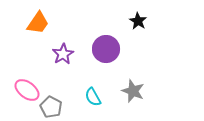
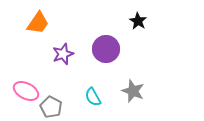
purple star: rotated 10 degrees clockwise
pink ellipse: moved 1 px left, 1 px down; rotated 10 degrees counterclockwise
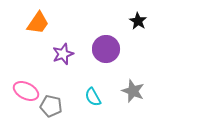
gray pentagon: moved 1 px up; rotated 15 degrees counterclockwise
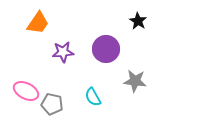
purple star: moved 2 px up; rotated 15 degrees clockwise
gray star: moved 2 px right, 10 px up; rotated 15 degrees counterclockwise
gray pentagon: moved 1 px right, 2 px up
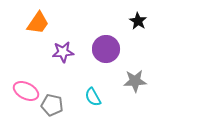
gray star: rotated 10 degrees counterclockwise
gray pentagon: moved 1 px down
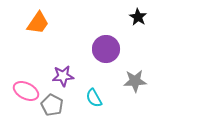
black star: moved 4 px up
purple star: moved 24 px down
cyan semicircle: moved 1 px right, 1 px down
gray pentagon: rotated 15 degrees clockwise
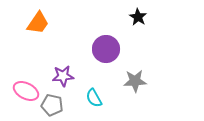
gray pentagon: rotated 15 degrees counterclockwise
